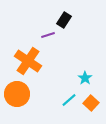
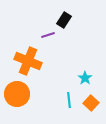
orange cross: rotated 12 degrees counterclockwise
cyan line: rotated 56 degrees counterclockwise
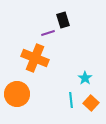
black rectangle: moved 1 px left; rotated 49 degrees counterclockwise
purple line: moved 2 px up
orange cross: moved 7 px right, 3 px up
cyan line: moved 2 px right
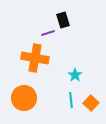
orange cross: rotated 12 degrees counterclockwise
cyan star: moved 10 px left, 3 px up
orange circle: moved 7 px right, 4 px down
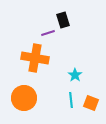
orange square: rotated 21 degrees counterclockwise
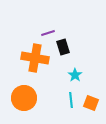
black rectangle: moved 27 px down
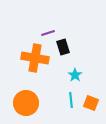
orange circle: moved 2 px right, 5 px down
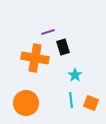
purple line: moved 1 px up
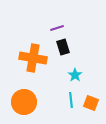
purple line: moved 9 px right, 4 px up
orange cross: moved 2 px left
orange circle: moved 2 px left, 1 px up
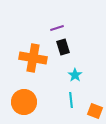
orange square: moved 4 px right, 8 px down
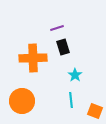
orange cross: rotated 12 degrees counterclockwise
orange circle: moved 2 px left, 1 px up
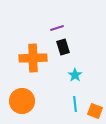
cyan line: moved 4 px right, 4 px down
